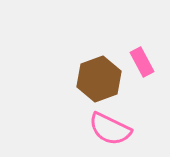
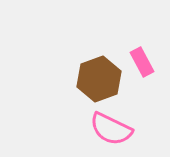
pink semicircle: moved 1 px right
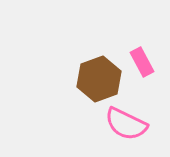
pink semicircle: moved 15 px right, 5 px up
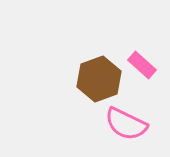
pink rectangle: moved 3 px down; rotated 20 degrees counterclockwise
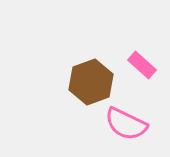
brown hexagon: moved 8 px left, 3 px down
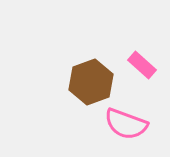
pink semicircle: rotated 6 degrees counterclockwise
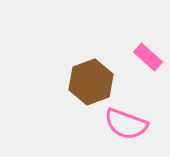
pink rectangle: moved 6 px right, 8 px up
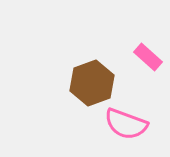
brown hexagon: moved 1 px right, 1 px down
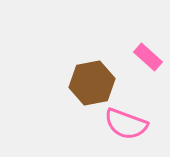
brown hexagon: rotated 9 degrees clockwise
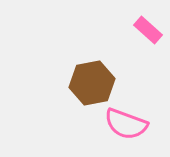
pink rectangle: moved 27 px up
